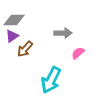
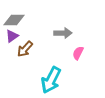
pink semicircle: rotated 24 degrees counterclockwise
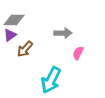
purple triangle: moved 2 px left, 1 px up
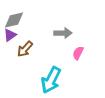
gray diamond: rotated 15 degrees counterclockwise
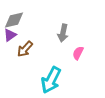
gray arrow: rotated 102 degrees clockwise
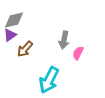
gray arrow: moved 1 px right, 7 px down
cyan arrow: moved 2 px left
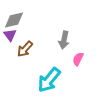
purple triangle: rotated 32 degrees counterclockwise
pink semicircle: moved 6 px down
cyan arrow: rotated 12 degrees clockwise
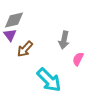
cyan arrow: rotated 84 degrees counterclockwise
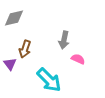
gray diamond: moved 2 px up
purple triangle: moved 29 px down
brown arrow: rotated 24 degrees counterclockwise
pink semicircle: rotated 88 degrees clockwise
